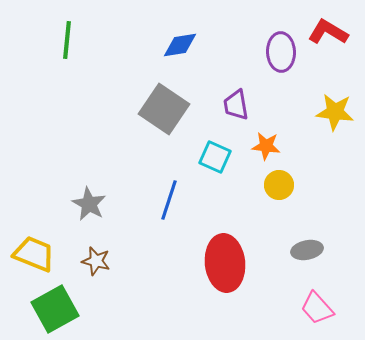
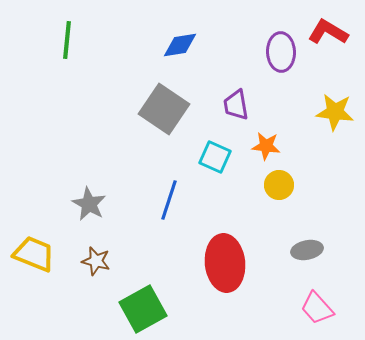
green square: moved 88 px right
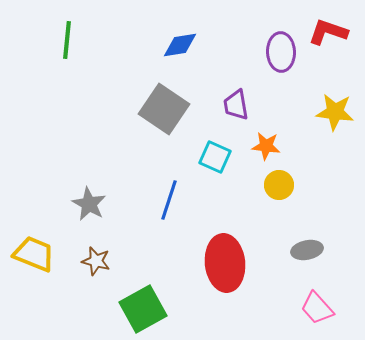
red L-shape: rotated 12 degrees counterclockwise
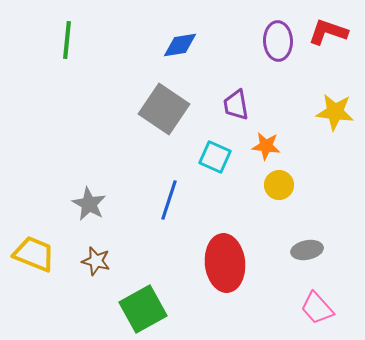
purple ellipse: moved 3 px left, 11 px up
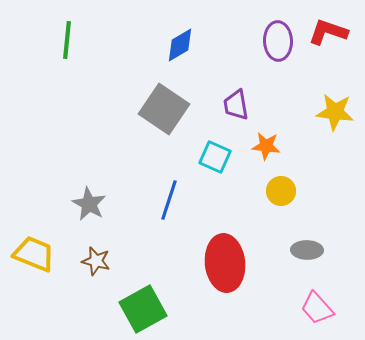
blue diamond: rotated 21 degrees counterclockwise
yellow circle: moved 2 px right, 6 px down
gray ellipse: rotated 12 degrees clockwise
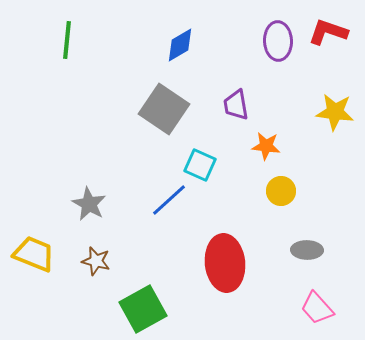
cyan square: moved 15 px left, 8 px down
blue line: rotated 30 degrees clockwise
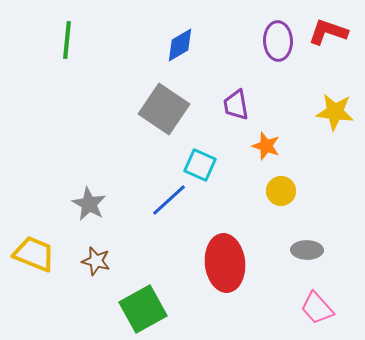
orange star: rotated 12 degrees clockwise
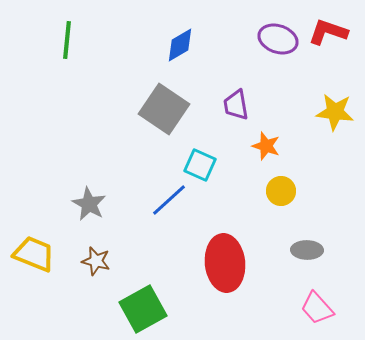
purple ellipse: moved 2 px up; rotated 69 degrees counterclockwise
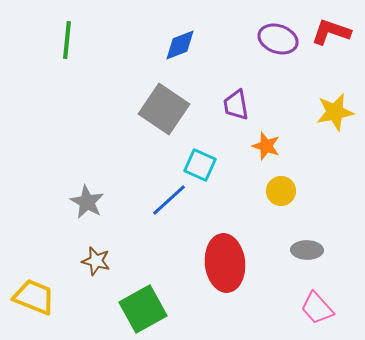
red L-shape: moved 3 px right
blue diamond: rotated 9 degrees clockwise
yellow star: rotated 18 degrees counterclockwise
gray star: moved 2 px left, 2 px up
yellow trapezoid: moved 43 px down
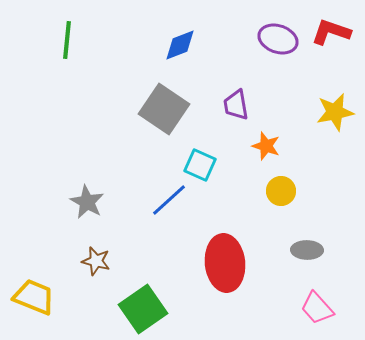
green square: rotated 6 degrees counterclockwise
